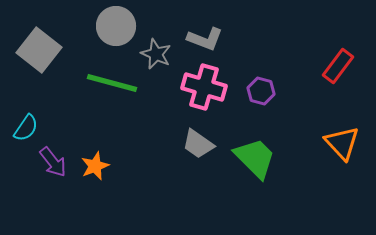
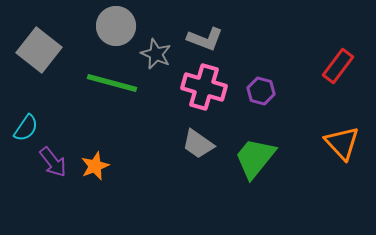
green trapezoid: rotated 96 degrees counterclockwise
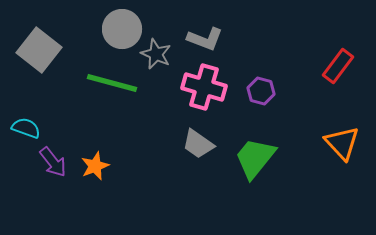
gray circle: moved 6 px right, 3 px down
cyan semicircle: rotated 104 degrees counterclockwise
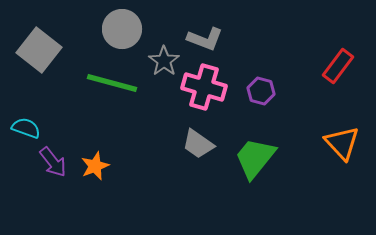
gray star: moved 8 px right, 7 px down; rotated 12 degrees clockwise
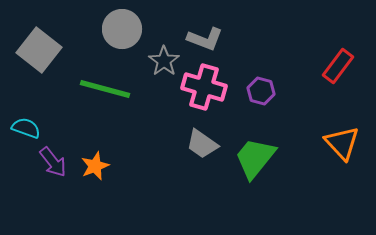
green line: moved 7 px left, 6 px down
gray trapezoid: moved 4 px right
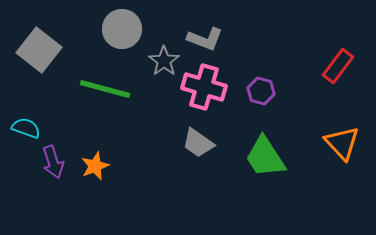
gray trapezoid: moved 4 px left, 1 px up
green trapezoid: moved 10 px right, 1 px up; rotated 72 degrees counterclockwise
purple arrow: rotated 20 degrees clockwise
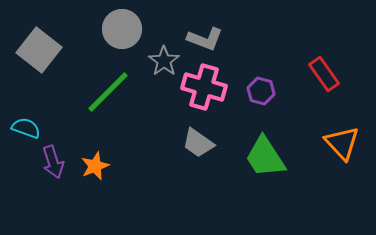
red rectangle: moved 14 px left, 8 px down; rotated 72 degrees counterclockwise
green line: moved 3 px right, 3 px down; rotated 60 degrees counterclockwise
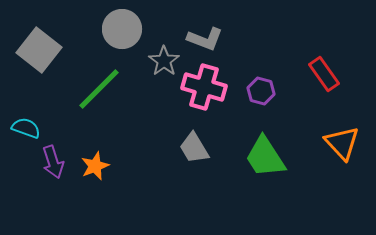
green line: moved 9 px left, 3 px up
gray trapezoid: moved 4 px left, 5 px down; rotated 24 degrees clockwise
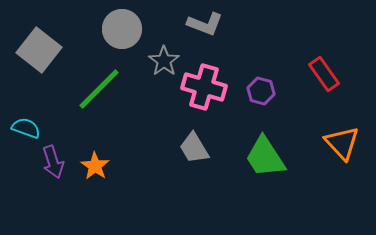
gray L-shape: moved 15 px up
orange star: rotated 16 degrees counterclockwise
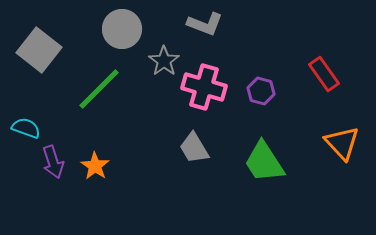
green trapezoid: moved 1 px left, 5 px down
